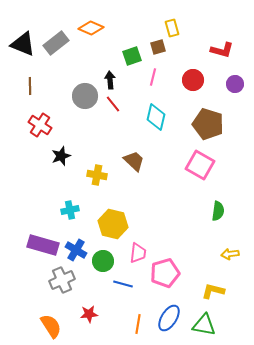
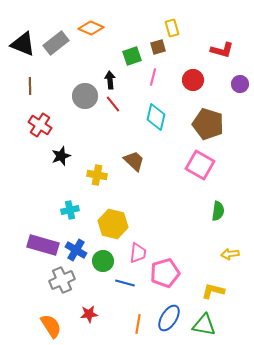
purple circle: moved 5 px right
blue line: moved 2 px right, 1 px up
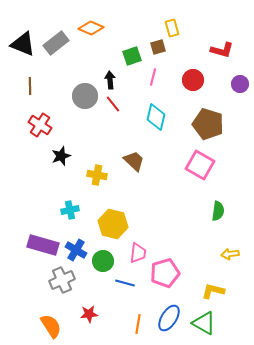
green triangle: moved 2 px up; rotated 20 degrees clockwise
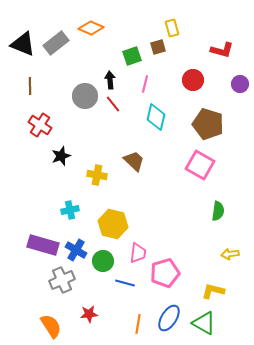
pink line: moved 8 px left, 7 px down
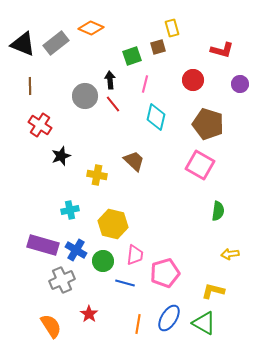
pink trapezoid: moved 3 px left, 2 px down
red star: rotated 30 degrees counterclockwise
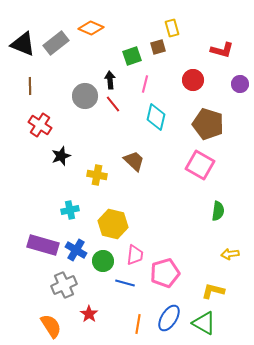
gray cross: moved 2 px right, 5 px down
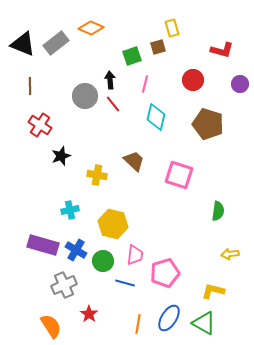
pink square: moved 21 px left, 10 px down; rotated 12 degrees counterclockwise
